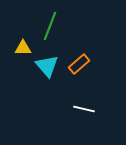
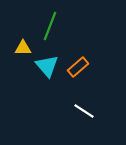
orange rectangle: moved 1 px left, 3 px down
white line: moved 2 px down; rotated 20 degrees clockwise
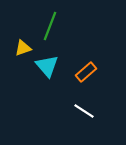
yellow triangle: rotated 18 degrees counterclockwise
orange rectangle: moved 8 px right, 5 px down
